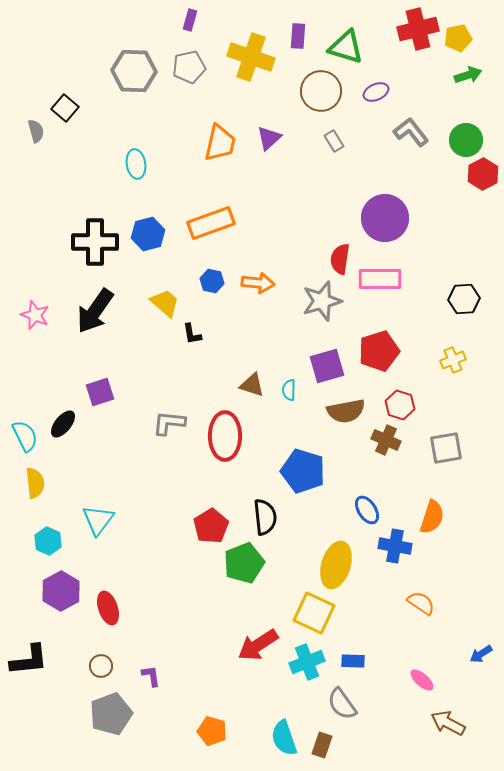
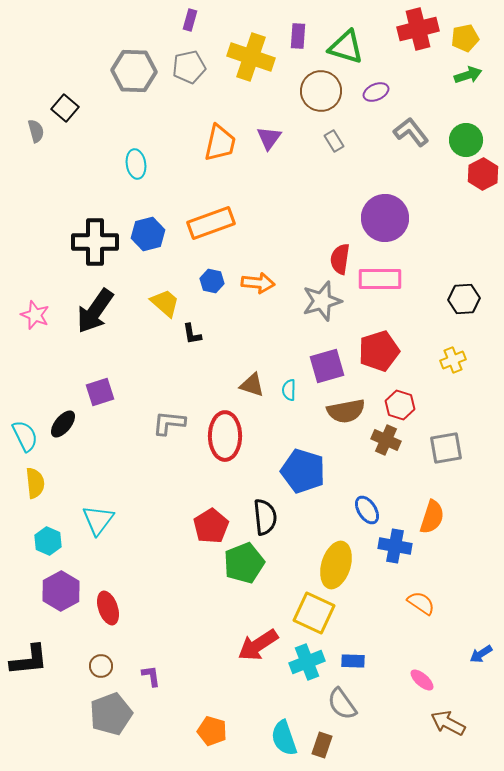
yellow pentagon at (458, 38): moved 7 px right
purple triangle at (269, 138): rotated 12 degrees counterclockwise
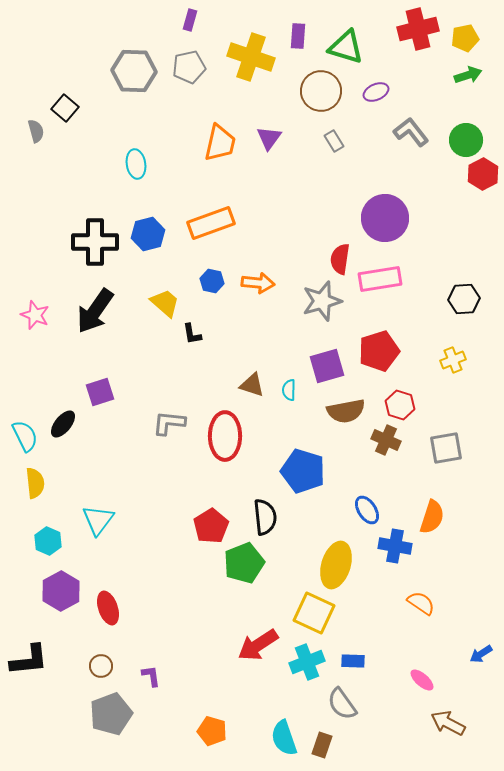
pink rectangle at (380, 279): rotated 9 degrees counterclockwise
